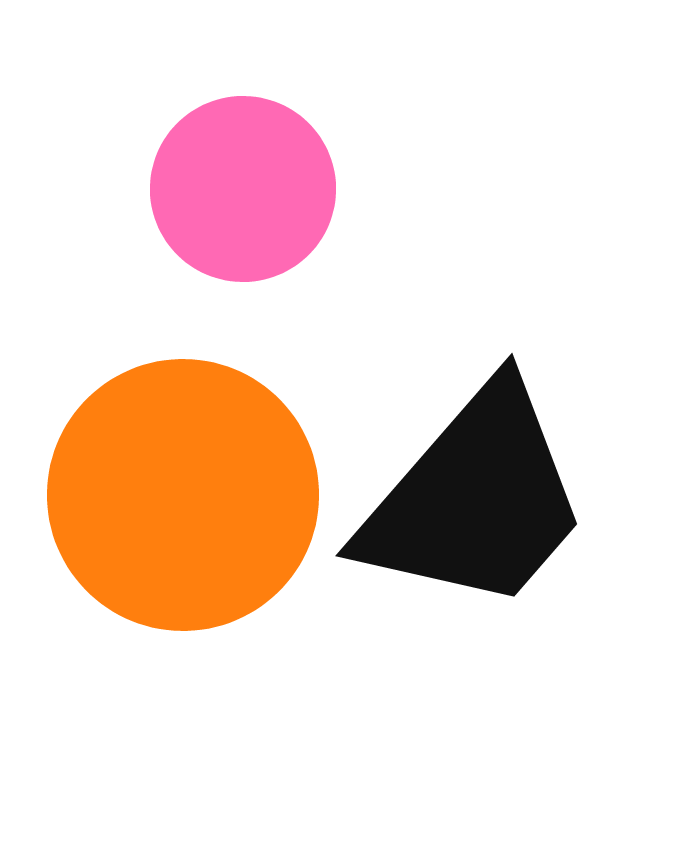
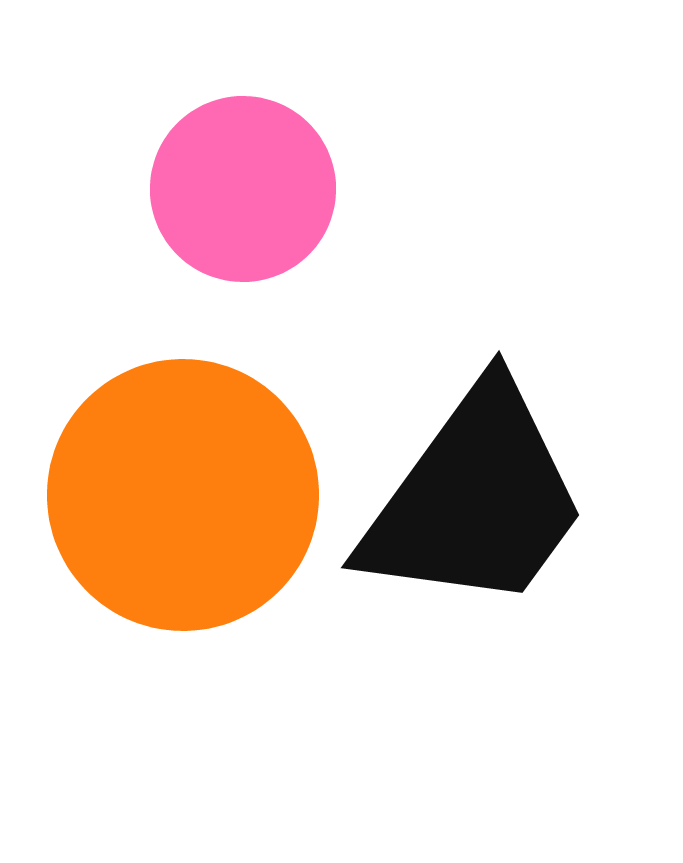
black trapezoid: rotated 5 degrees counterclockwise
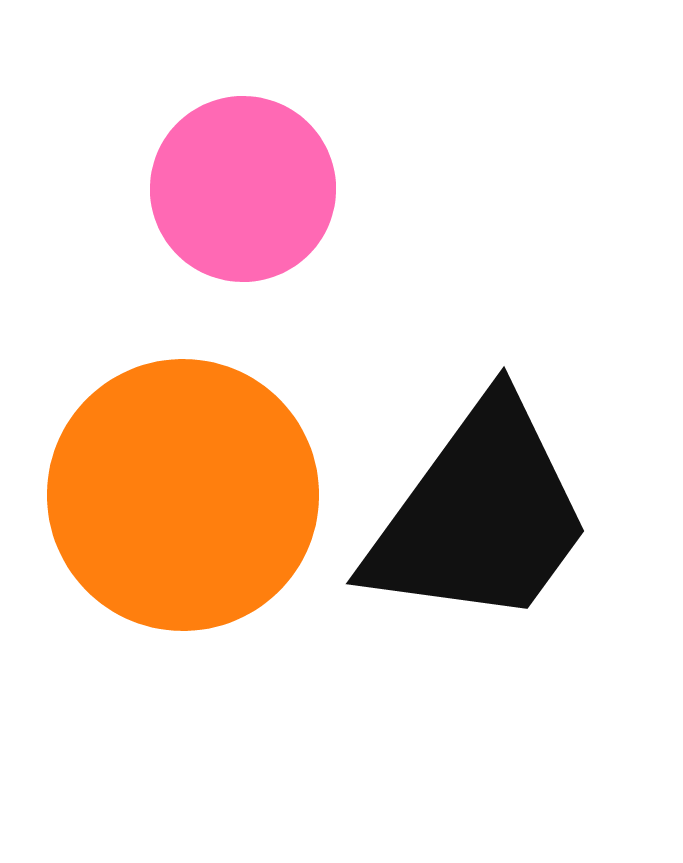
black trapezoid: moved 5 px right, 16 px down
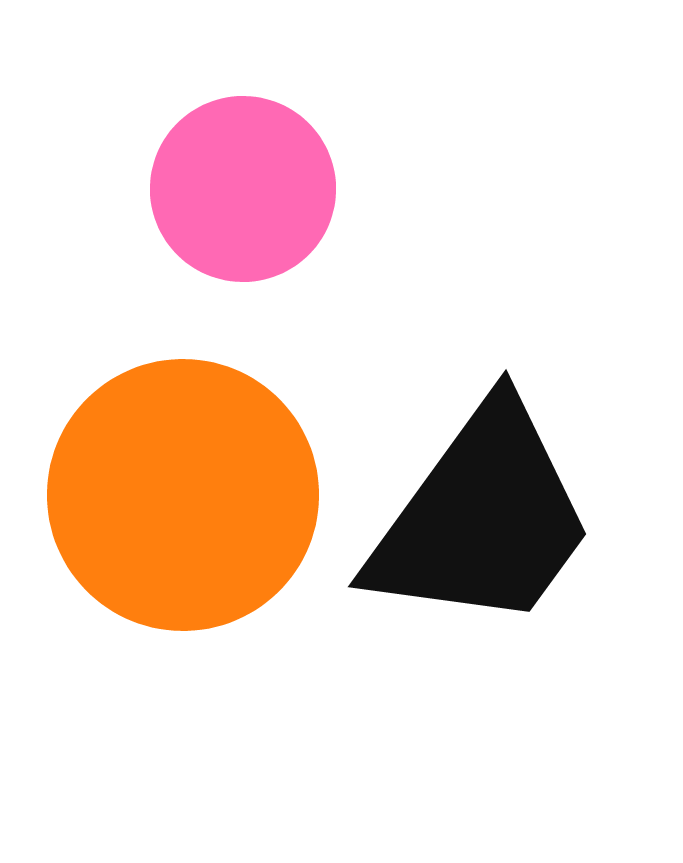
black trapezoid: moved 2 px right, 3 px down
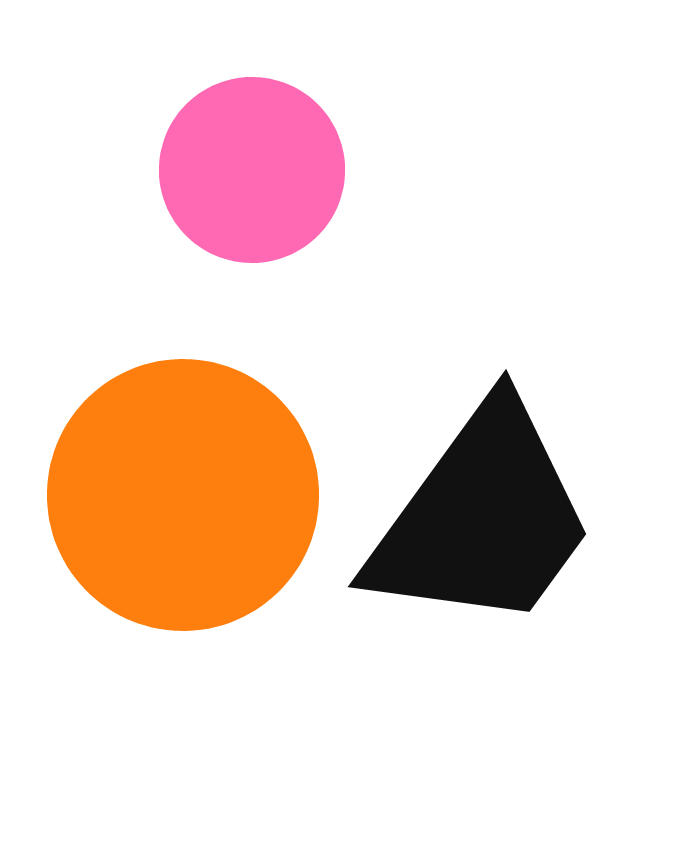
pink circle: moved 9 px right, 19 px up
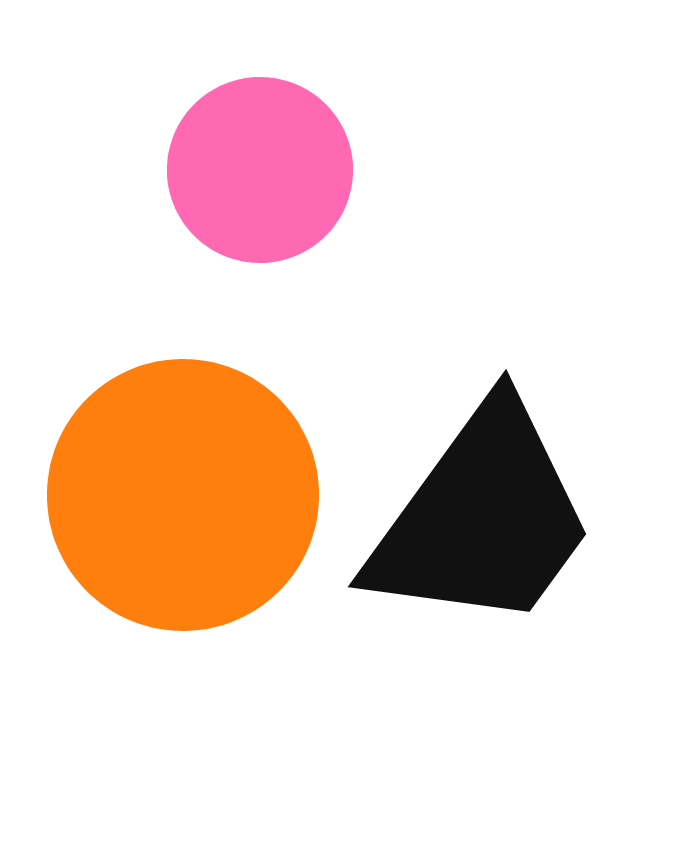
pink circle: moved 8 px right
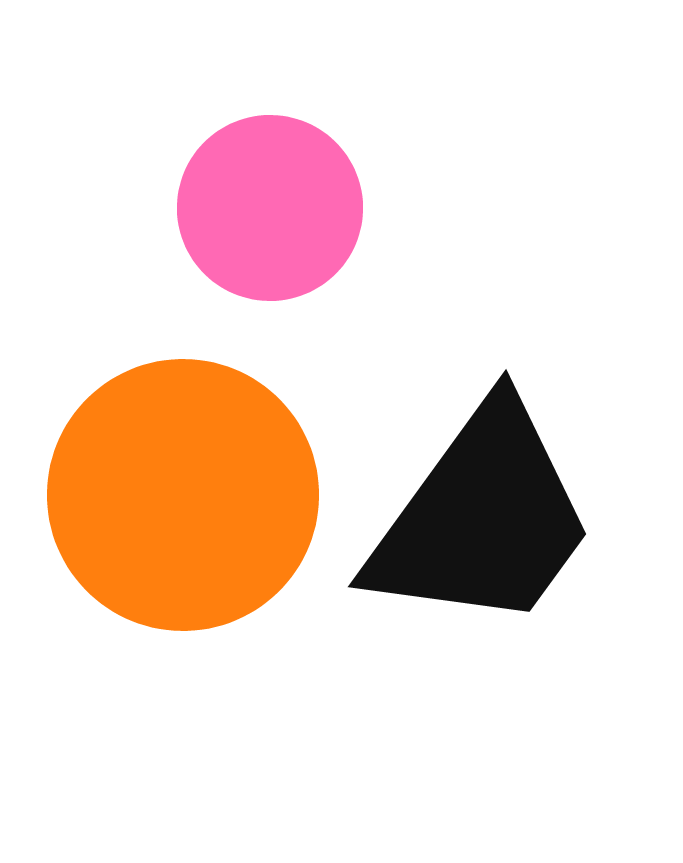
pink circle: moved 10 px right, 38 px down
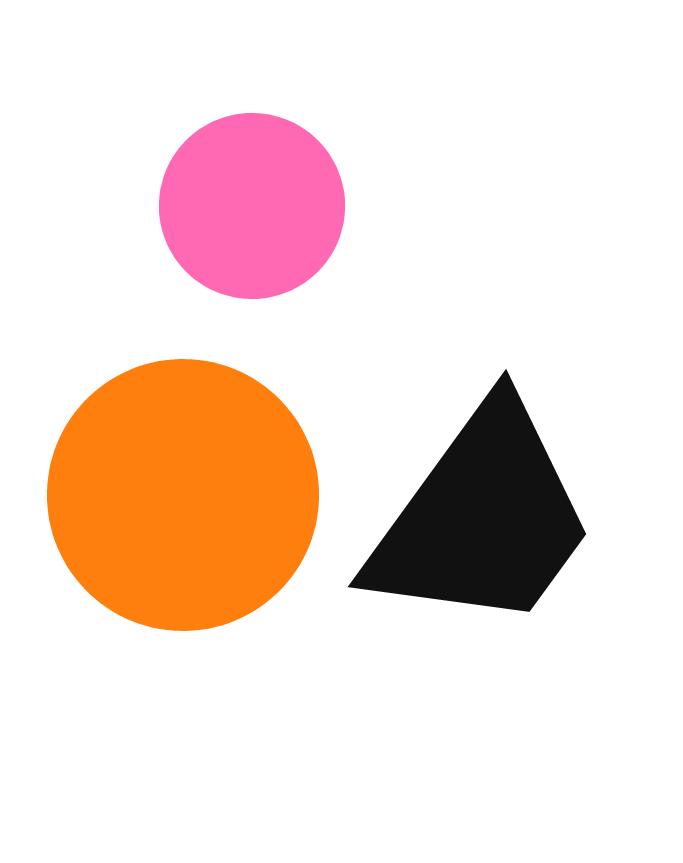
pink circle: moved 18 px left, 2 px up
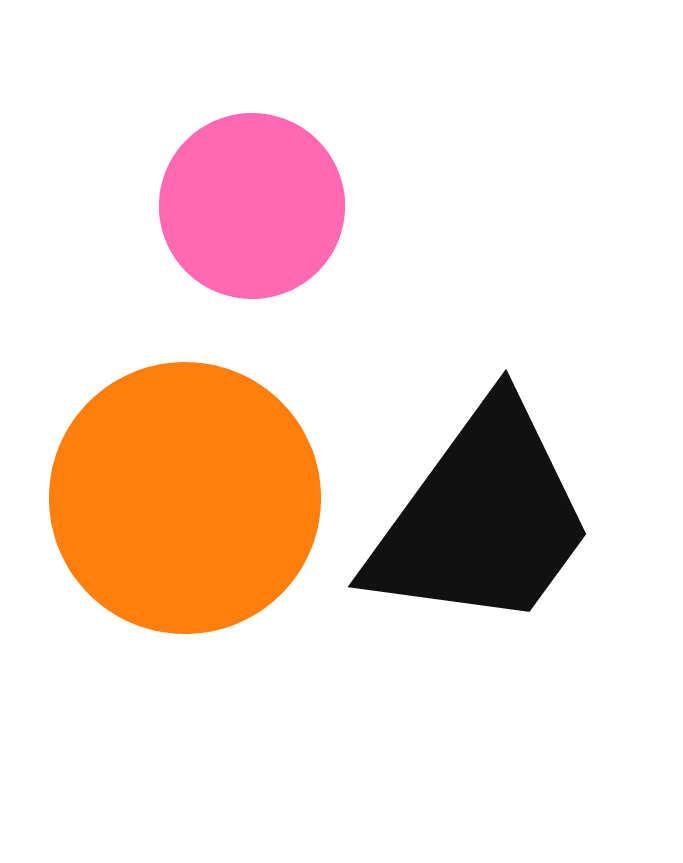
orange circle: moved 2 px right, 3 px down
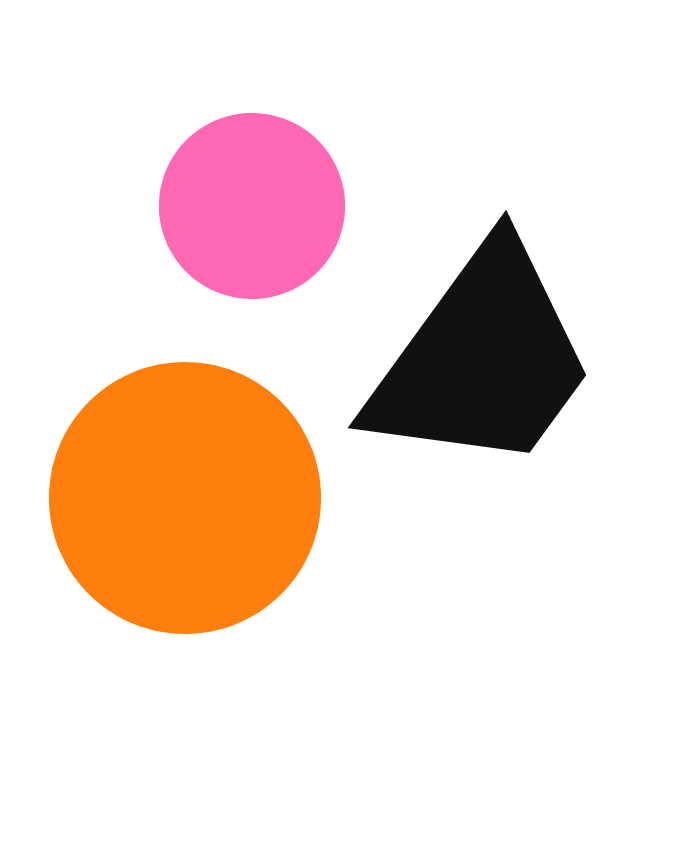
black trapezoid: moved 159 px up
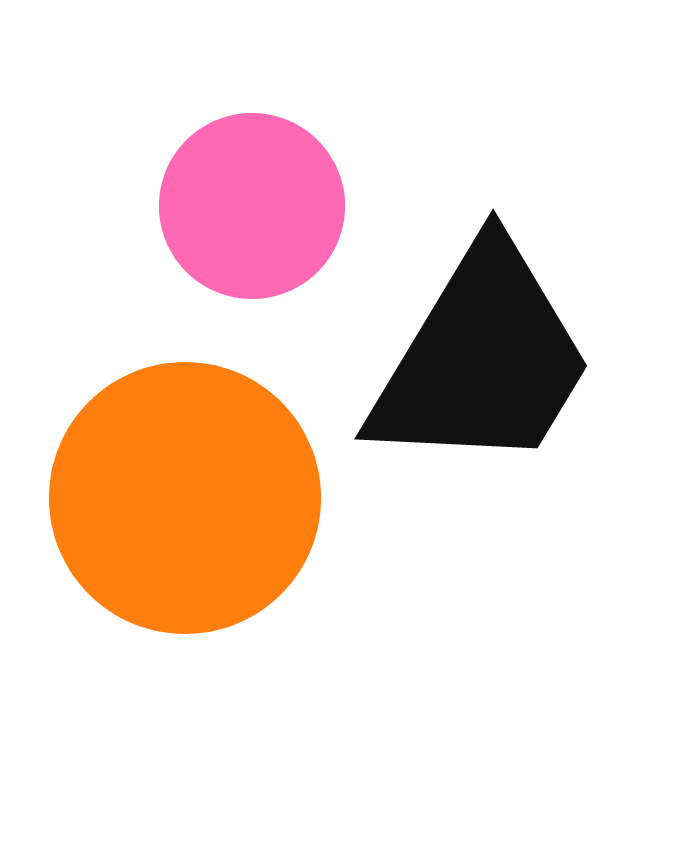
black trapezoid: rotated 5 degrees counterclockwise
